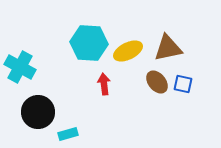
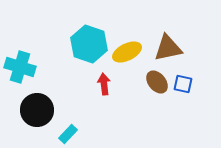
cyan hexagon: moved 1 px down; rotated 15 degrees clockwise
yellow ellipse: moved 1 px left, 1 px down
cyan cross: rotated 12 degrees counterclockwise
black circle: moved 1 px left, 2 px up
cyan rectangle: rotated 30 degrees counterclockwise
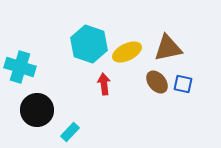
cyan rectangle: moved 2 px right, 2 px up
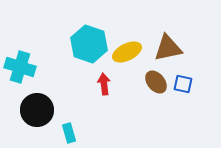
brown ellipse: moved 1 px left
cyan rectangle: moved 1 px left, 1 px down; rotated 60 degrees counterclockwise
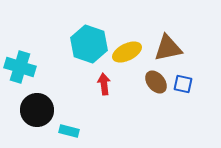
cyan rectangle: moved 2 px up; rotated 60 degrees counterclockwise
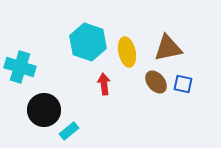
cyan hexagon: moved 1 px left, 2 px up
yellow ellipse: rotated 76 degrees counterclockwise
black circle: moved 7 px right
cyan rectangle: rotated 54 degrees counterclockwise
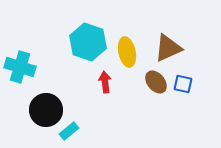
brown triangle: rotated 12 degrees counterclockwise
red arrow: moved 1 px right, 2 px up
black circle: moved 2 px right
